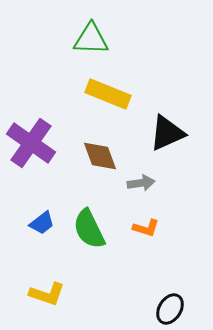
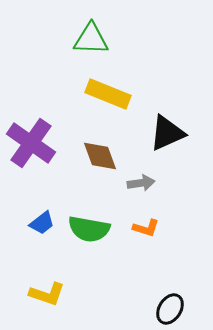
green semicircle: rotated 54 degrees counterclockwise
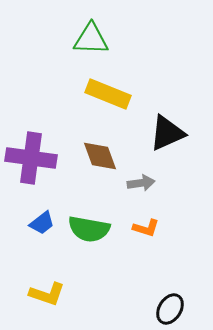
purple cross: moved 15 px down; rotated 27 degrees counterclockwise
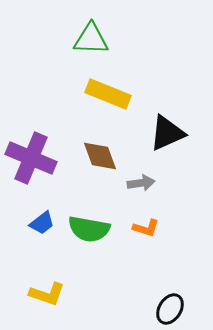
purple cross: rotated 15 degrees clockwise
